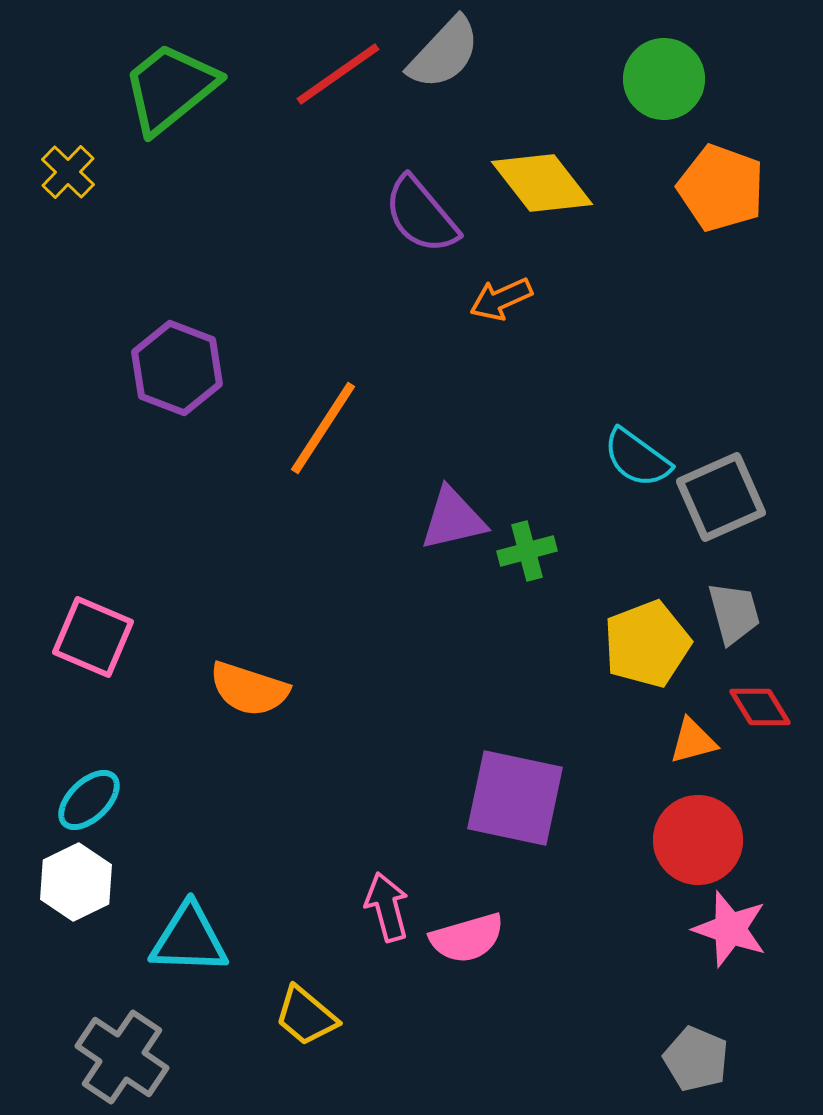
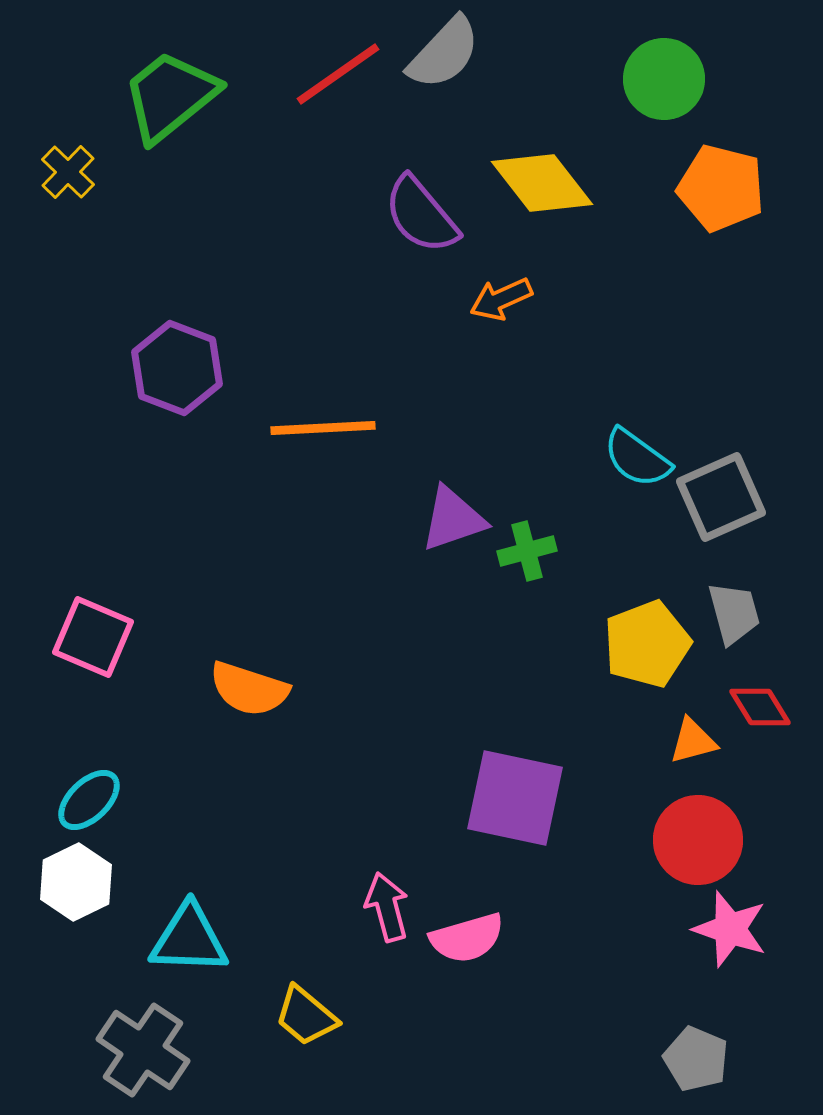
green trapezoid: moved 8 px down
orange pentagon: rotated 6 degrees counterclockwise
orange line: rotated 54 degrees clockwise
purple triangle: rotated 6 degrees counterclockwise
gray cross: moved 21 px right, 7 px up
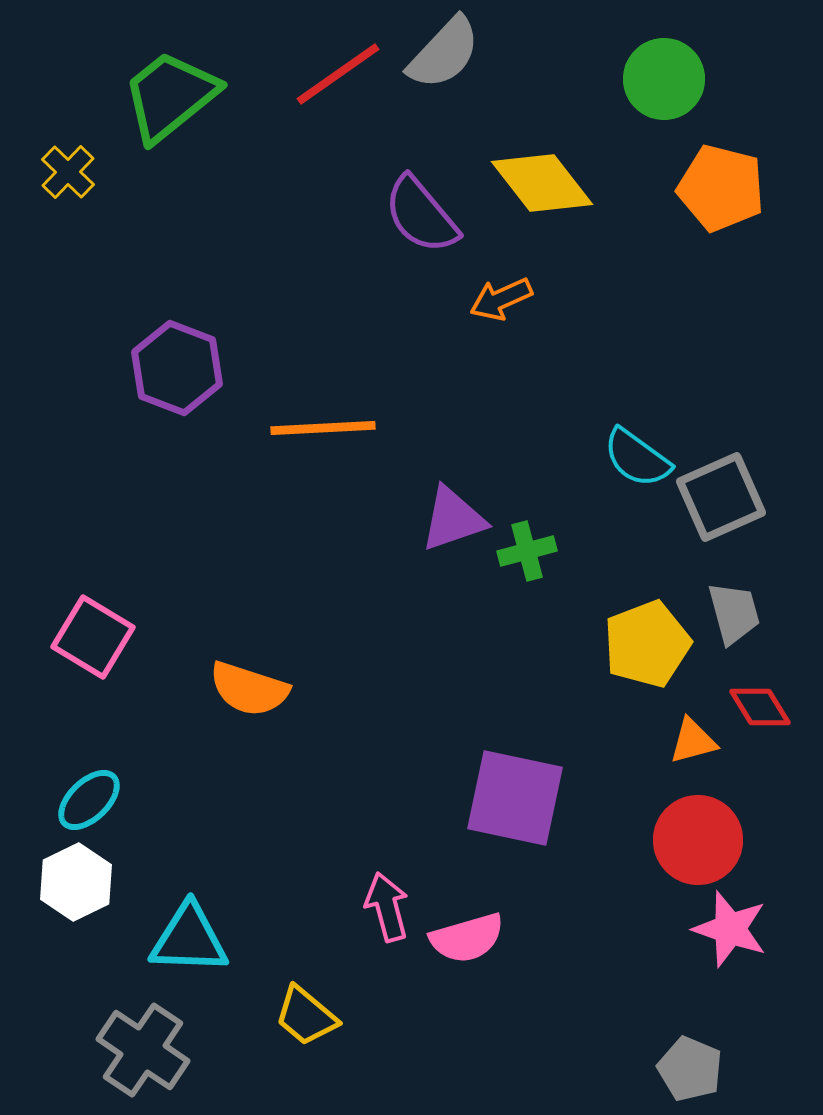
pink square: rotated 8 degrees clockwise
gray pentagon: moved 6 px left, 10 px down
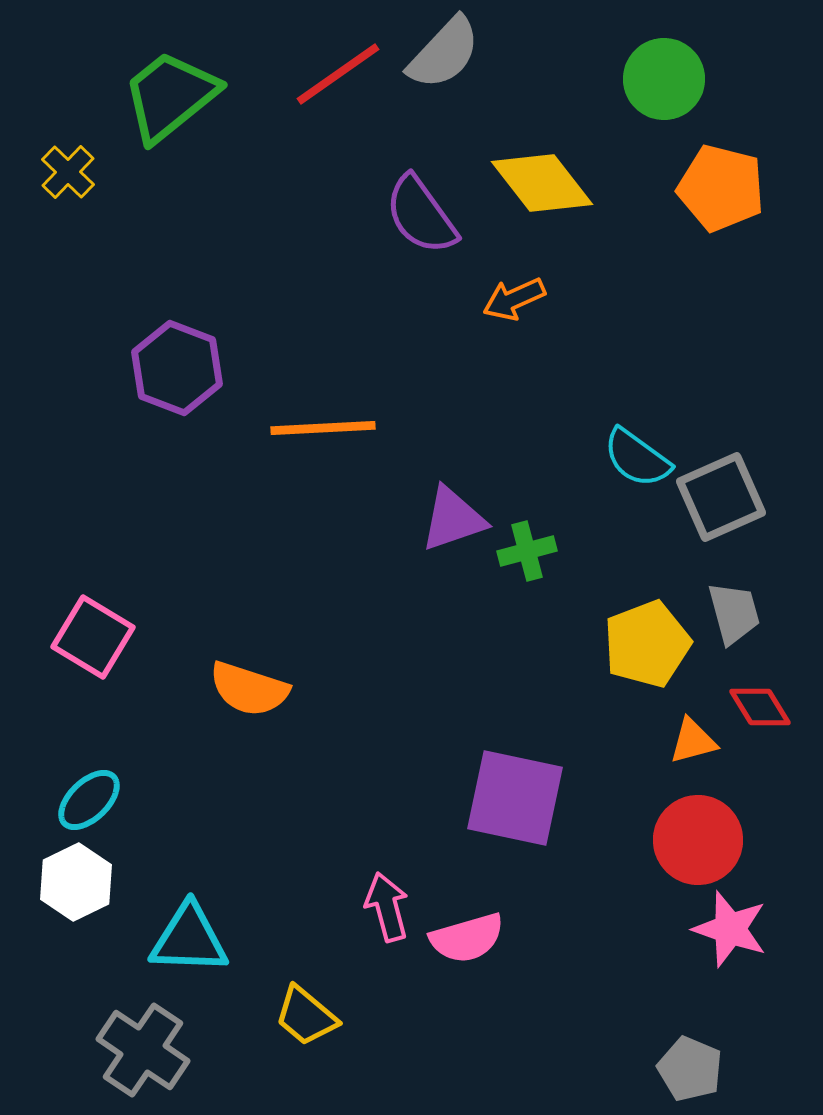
purple semicircle: rotated 4 degrees clockwise
orange arrow: moved 13 px right
